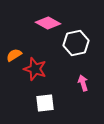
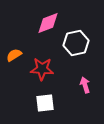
pink diamond: rotated 50 degrees counterclockwise
red star: moved 7 px right; rotated 15 degrees counterclockwise
pink arrow: moved 2 px right, 2 px down
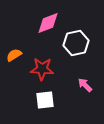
pink arrow: rotated 28 degrees counterclockwise
white square: moved 3 px up
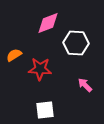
white hexagon: rotated 15 degrees clockwise
red star: moved 2 px left
white square: moved 10 px down
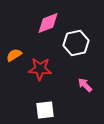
white hexagon: rotated 15 degrees counterclockwise
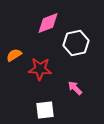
pink arrow: moved 10 px left, 3 px down
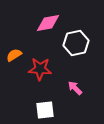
pink diamond: rotated 10 degrees clockwise
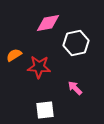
red star: moved 1 px left, 2 px up
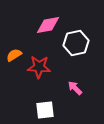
pink diamond: moved 2 px down
